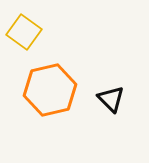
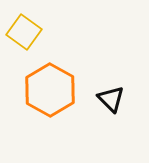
orange hexagon: rotated 18 degrees counterclockwise
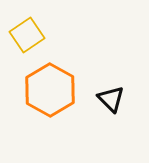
yellow square: moved 3 px right, 3 px down; rotated 20 degrees clockwise
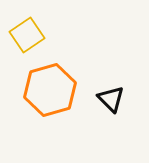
orange hexagon: rotated 15 degrees clockwise
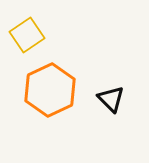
orange hexagon: rotated 9 degrees counterclockwise
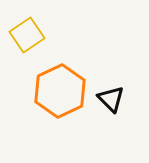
orange hexagon: moved 10 px right, 1 px down
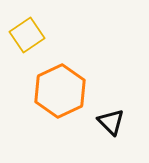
black triangle: moved 23 px down
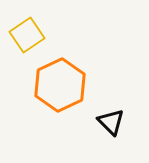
orange hexagon: moved 6 px up
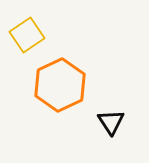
black triangle: rotated 12 degrees clockwise
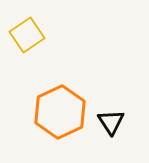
orange hexagon: moved 27 px down
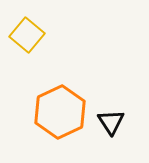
yellow square: rotated 16 degrees counterclockwise
